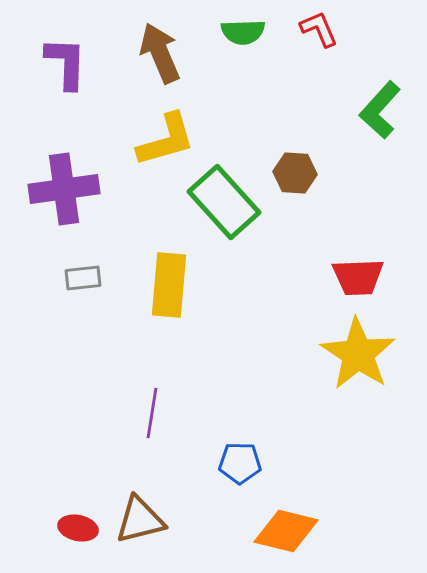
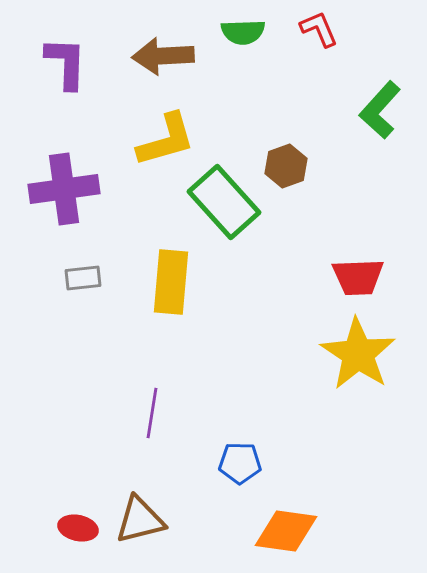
brown arrow: moved 3 px right, 3 px down; rotated 70 degrees counterclockwise
brown hexagon: moved 9 px left, 7 px up; rotated 24 degrees counterclockwise
yellow rectangle: moved 2 px right, 3 px up
orange diamond: rotated 6 degrees counterclockwise
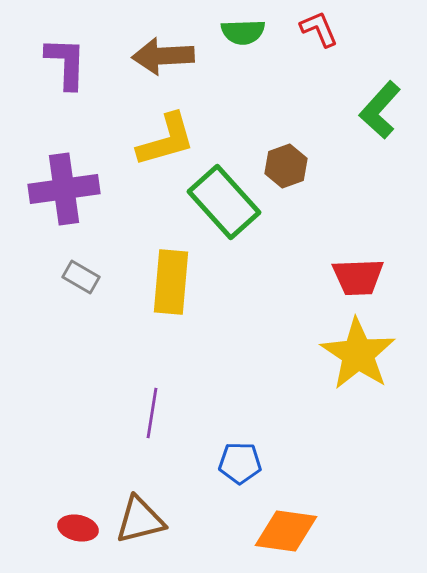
gray rectangle: moved 2 px left, 1 px up; rotated 36 degrees clockwise
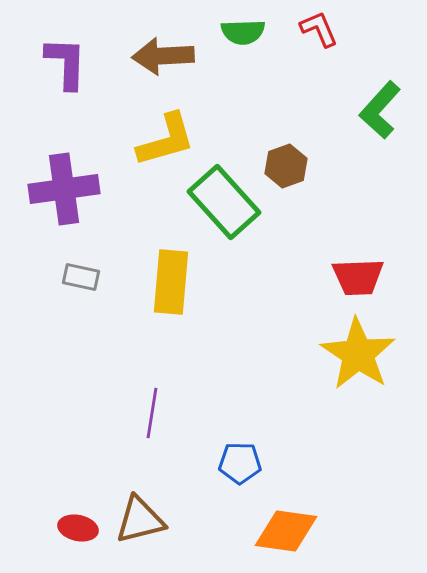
gray rectangle: rotated 18 degrees counterclockwise
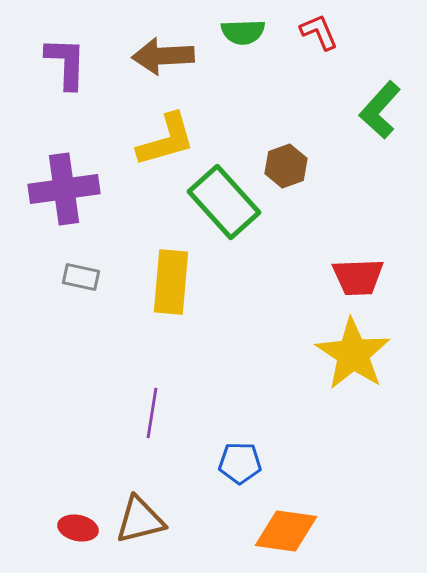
red L-shape: moved 3 px down
yellow star: moved 5 px left
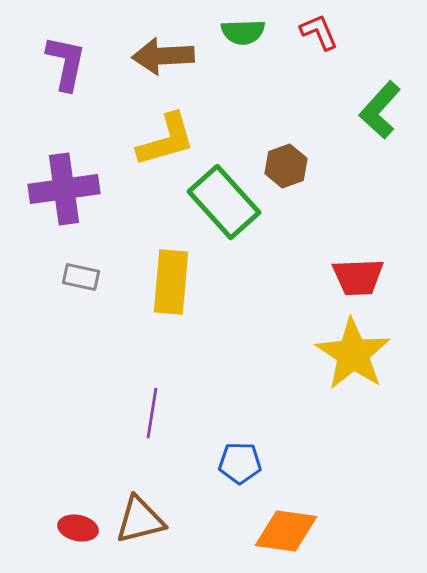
purple L-shape: rotated 10 degrees clockwise
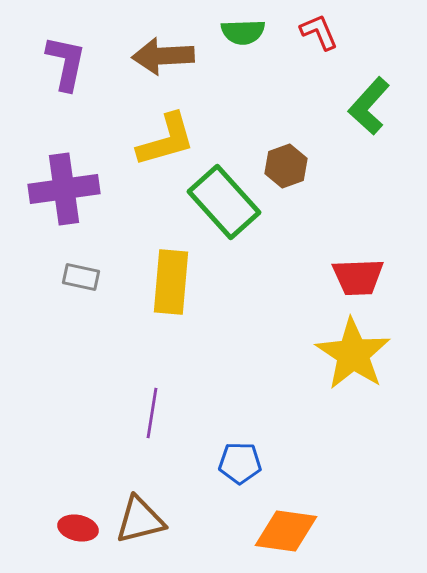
green L-shape: moved 11 px left, 4 px up
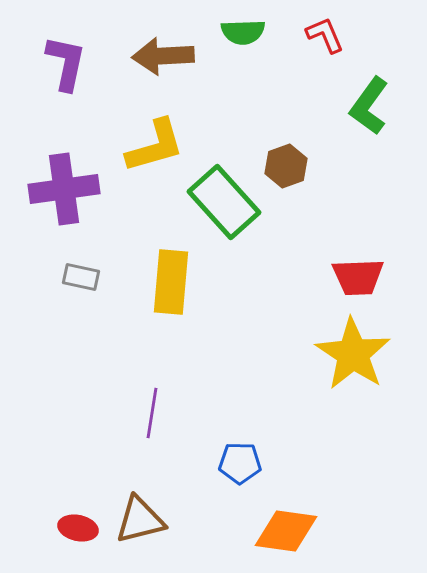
red L-shape: moved 6 px right, 3 px down
green L-shape: rotated 6 degrees counterclockwise
yellow L-shape: moved 11 px left, 6 px down
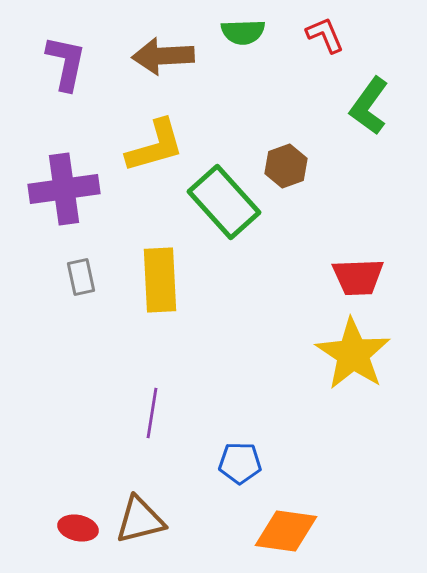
gray rectangle: rotated 66 degrees clockwise
yellow rectangle: moved 11 px left, 2 px up; rotated 8 degrees counterclockwise
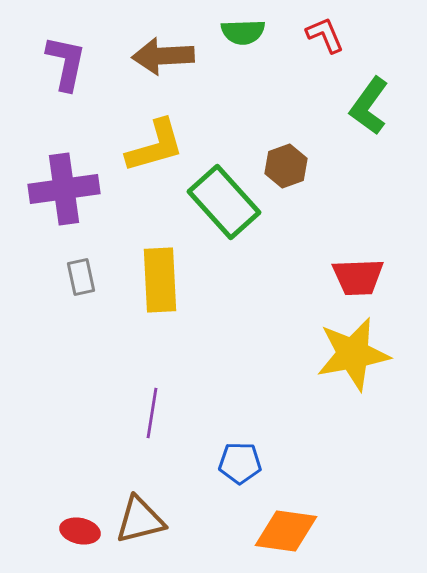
yellow star: rotated 28 degrees clockwise
red ellipse: moved 2 px right, 3 px down
